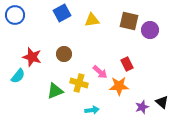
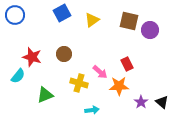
yellow triangle: rotated 28 degrees counterclockwise
green triangle: moved 10 px left, 4 px down
purple star: moved 1 px left, 5 px up; rotated 16 degrees counterclockwise
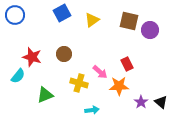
black triangle: moved 1 px left
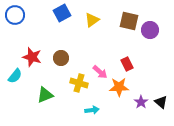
brown circle: moved 3 px left, 4 px down
cyan semicircle: moved 3 px left
orange star: moved 1 px down
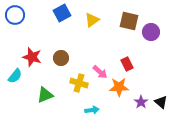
purple circle: moved 1 px right, 2 px down
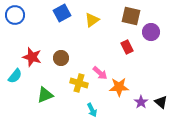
brown square: moved 2 px right, 5 px up
red rectangle: moved 17 px up
pink arrow: moved 1 px down
cyan arrow: rotated 72 degrees clockwise
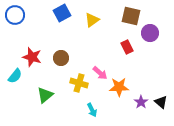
purple circle: moved 1 px left, 1 px down
green triangle: rotated 18 degrees counterclockwise
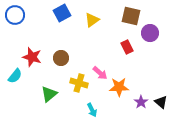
green triangle: moved 4 px right, 1 px up
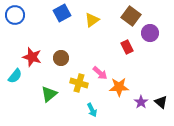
brown square: rotated 24 degrees clockwise
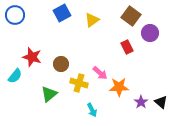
brown circle: moved 6 px down
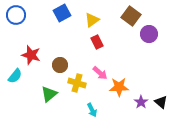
blue circle: moved 1 px right
purple circle: moved 1 px left, 1 px down
red rectangle: moved 30 px left, 5 px up
red star: moved 1 px left, 2 px up
brown circle: moved 1 px left, 1 px down
yellow cross: moved 2 px left
